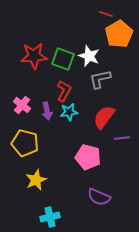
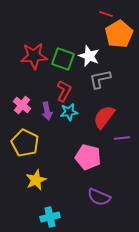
yellow pentagon: rotated 12 degrees clockwise
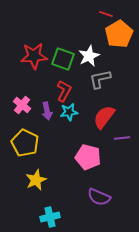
white star: rotated 25 degrees clockwise
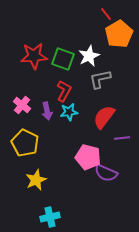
red line: rotated 32 degrees clockwise
purple semicircle: moved 7 px right, 24 px up
